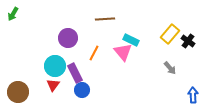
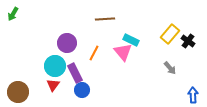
purple circle: moved 1 px left, 5 px down
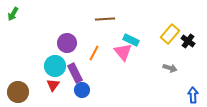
gray arrow: rotated 32 degrees counterclockwise
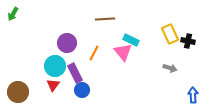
yellow rectangle: rotated 66 degrees counterclockwise
black cross: rotated 24 degrees counterclockwise
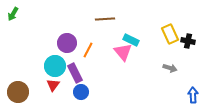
orange line: moved 6 px left, 3 px up
blue circle: moved 1 px left, 2 px down
